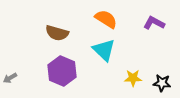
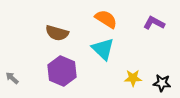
cyan triangle: moved 1 px left, 1 px up
gray arrow: moved 2 px right; rotated 72 degrees clockwise
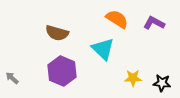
orange semicircle: moved 11 px right
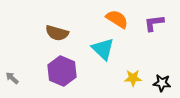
purple L-shape: rotated 35 degrees counterclockwise
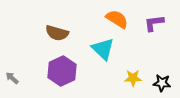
purple hexagon: rotated 12 degrees clockwise
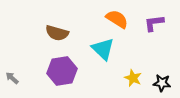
purple hexagon: rotated 16 degrees clockwise
yellow star: rotated 24 degrees clockwise
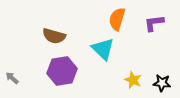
orange semicircle: rotated 105 degrees counterclockwise
brown semicircle: moved 3 px left, 3 px down
yellow star: moved 2 px down
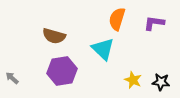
purple L-shape: rotated 15 degrees clockwise
black star: moved 1 px left, 1 px up
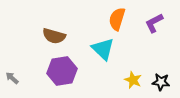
purple L-shape: rotated 35 degrees counterclockwise
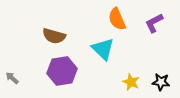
orange semicircle: rotated 40 degrees counterclockwise
yellow star: moved 2 px left, 2 px down
